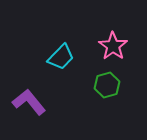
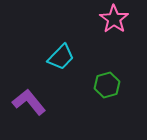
pink star: moved 1 px right, 27 px up
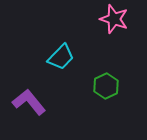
pink star: rotated 16 degrees counterclockwise
green hexagon: moved 1 px left, 1 px down; rotated 10 degrees counterclockwise
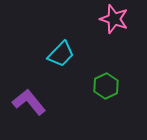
cyan trapezoid: moved 3 px up
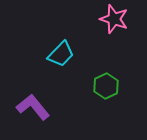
purple L-shape: moved 4 px right, 5 px down
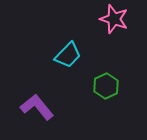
cyan trapezoid: moved 7 px right, 1 px down
purple L-shape: moved 4 px right
